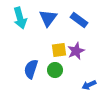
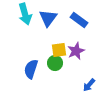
cyan arrow: moved 5 px right, 4 px up
green circle: moved 7 px up
blue arrow: rotated 24 degrees counterclockwise
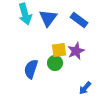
blue arrow: moved 4 px left, 3 px down
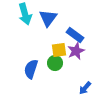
blue rectangle: moved 4 px left, 15 px down
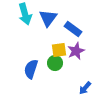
blue rectangle: moved 2 px left, 6 px up
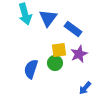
purple star: moved 3 px right, 3 px down
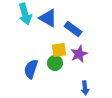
blue triangle: rotated 36 degrees counterclockwise
blue arrow: rotated 48 degrees counterclockwise
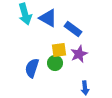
blue semicircle: moved 1 px right, 1 px up
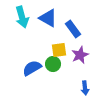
cyan arrow: moved 3 px left, 3 px down
blue rectangle: rotated 18 degrees clockwise
purple star: moved 1 px right, 1 px down
green circle: moved 2 px left, 1 px down
blue semicircle: rotated 42 degrees clockwise
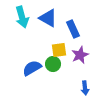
blue rectangle: rotated 12 degrees clockwise
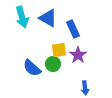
purple star: moved 2 px left; rotated 12 degrees counterclockwise
blue semicircle: rotated 108 degrees counterclockwise
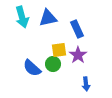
blue triangle: rotated 42 degrees counterclockwise
blue rectangle: moved 4 px right
blue arrow: moved 1 px right, 4 px up
